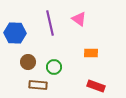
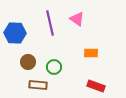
pink triangle: moved 2 px left
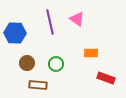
purple line: moved 1 px up
brown circle: moved 1 px left, 1 px down
green circle: moved 2 px right, 3 px up
red rectangle: moved 10 px right, 8 px up
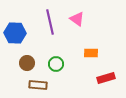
red rectangle: rotated 36 degrees counterclockwise
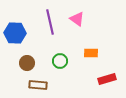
green circle: moved 4 px right, 3 px up
red rectangle: moved 1 px right, 1 px down
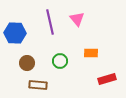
pink triangle: rotated 14 degrees clockwise
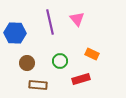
orange rectangle: moved 1 px right, 1 px down; rotated 24 degrees clockwise
red rectangle: moved 26 px left
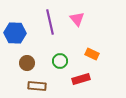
brown rectangle: moved 1 px left, 1 px down
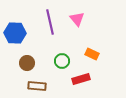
green circle: moved 2 px right
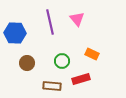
brown rectangle: moved 15 px right
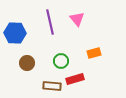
orange rectangle: moved 2 px right, 1 px up; rotated 40 degrees counterclockwise
green circle: moved 1 px left
red rectangle: moved 6 px left
